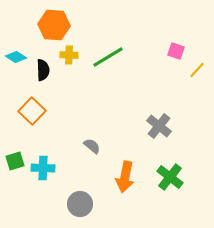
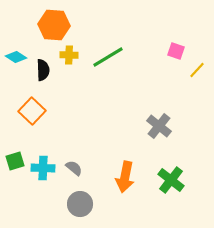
gray semicircle: moved 18 px left, 22 px down
green cross: moved 1 px right, 3 px down
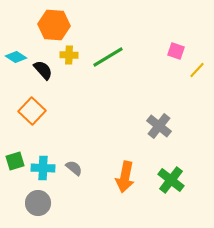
black semicircle: rotated 40 degrees counterclockwise
gray circle: moved 42 px left, 1 px up
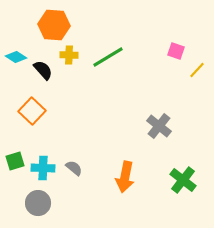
green cross: moved 12 px right
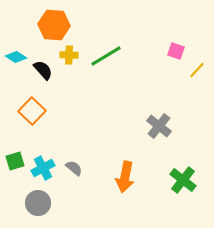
green line: moved 2 px left, 1 px up
cyan cross: rotated 30 degrees counterclockwise
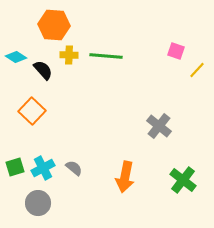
green line: rotated 36 degrees clockwise
green square: moved 6 px down
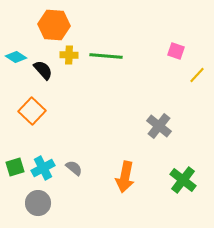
yellow line: moved 5 px down
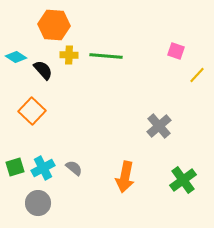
gray cross: rotated 10 degrees clockwise
green cross: rotated 16 degrees clockwise
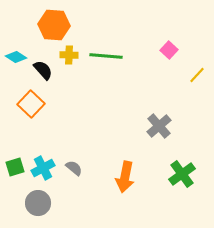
pink square: moved 7 px left, 1 px up; rotated 24 degrees clockwise
orange square: moved 1 px left, 7 px up
green cross: moved 1 px left, 6 px up
